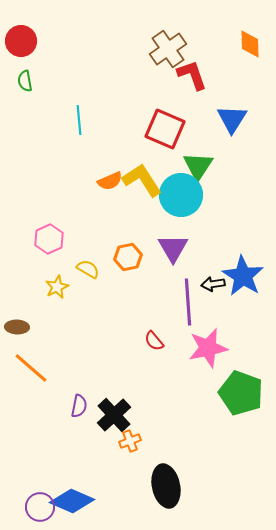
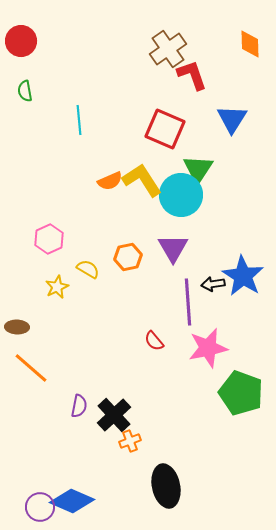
green semicircle: moved 10 px down
green triangle: moved 3 px down
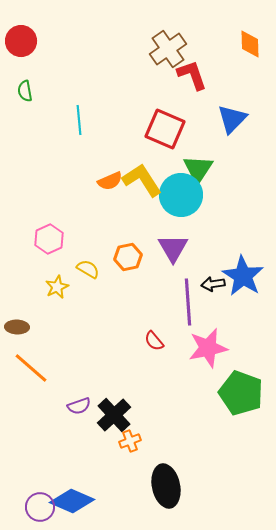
blue triangle: rotated 12 degrees clockwise
purple semicircle: rotated 60 degrees clockwise
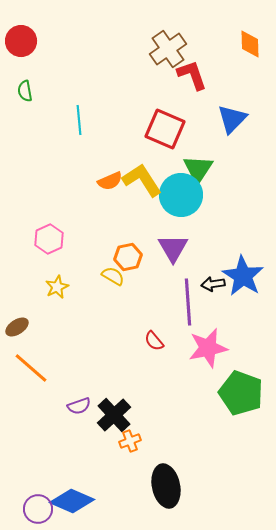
yellow semicircle: moved 25 px right, 7 px down
brown ellipse: rotated 35 degrees counterclockwise
purple circle: moved 2 px left, 2 px down
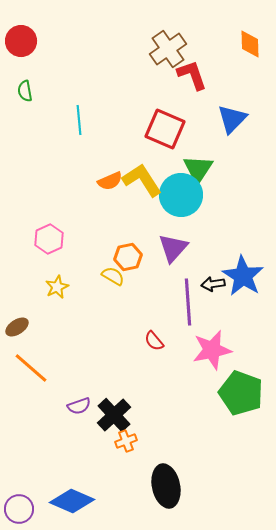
purple triangle: rotated 12 degrees clockwise
pink star: moved 4 px right, 2 px down
orange cross: moved 4 px left
purple circle: moved 19 px left
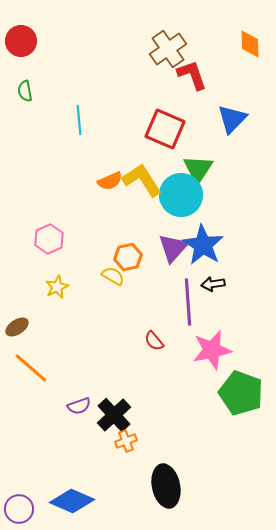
blue star: moved 40 px left, 31 px up
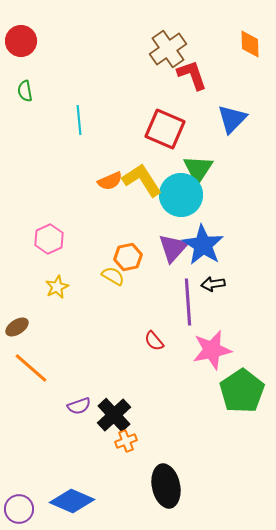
green pentagon: moved 1 px right, 2 px up; rotated 18 degrees clockwise
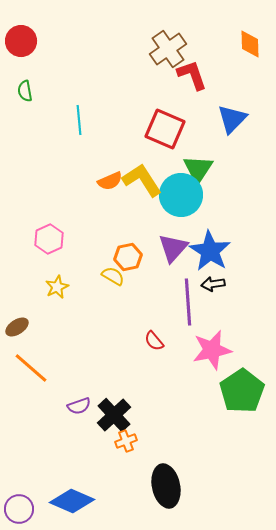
blue star: moved 7 px right, 6 px down
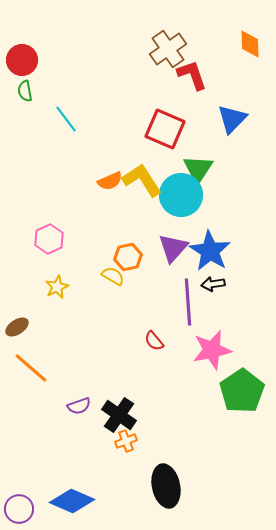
red circle: moved 1 px right, 19 px down
cyan line: moved 13 px left, 1 px up; rotated 32 degrees counterclockwise
black cross: moved 5 px right; rotated 12 degrees counterclockwise
